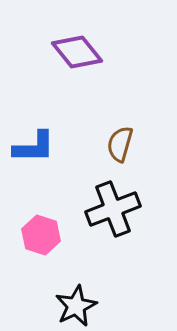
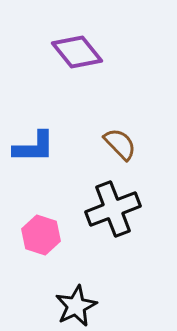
brown semicircle: rotated 120 degrees clockwise
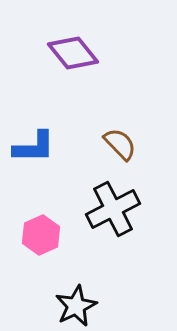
purple diamond: moved 4 px left, 1 px down
black cross: rotated 6 degrees counterclockwise
pink hexagon: rotated 18 degrees clockwise
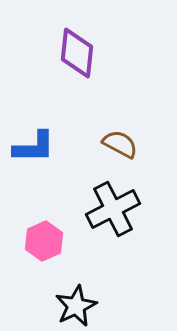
purple diamond: moved 4 px right; rotated 45 degrees clockwise
brown semicircle: rotated 18 degrees counterclockwise
pink hexagon: moved 3 px right, 6 px down
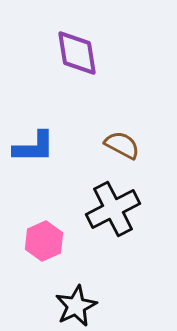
purple diamond: rotated 15 degrees counterclockwise
brown semicircle: moved 2 px right, 1 px down
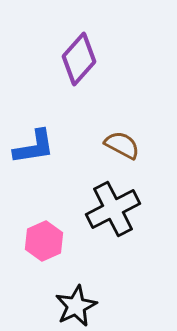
purple diamond: moved 2 px right, 6 px down; rotated 51 degrees clockwise
blue L-shape: rotated 9 degrees counterclockwise
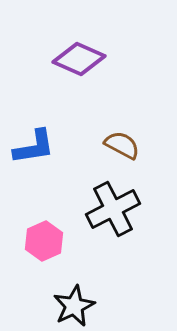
purple diamond: rotated 72 degrees clockwise
black star: moved 2 px left
